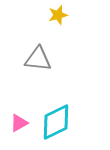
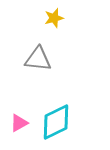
yellow star: moved 4 px left, 3 px down
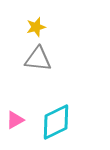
yellow star: moved 18 px left, 9 px down
pink triangle: moved 4 px left, 3 px up
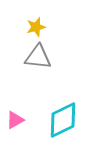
gray triangle: moved 2 px up
cyan diamond: moved 7 px right, 2 px up
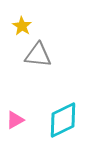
yellow star: moved 14 px left, 1 px up; rotated 24 degrees counterclockwise
gray triangle: moved 2 px up
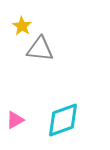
gray triangle: moved 2 px right, 6 px up
cyan diamond: rotated 6 degrees clockwise
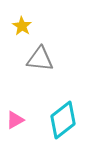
gray triangle: moved 10 px down
cyan diamond: rotated 18 degrees counterclockwise
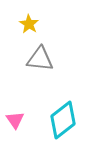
yellow star: moved 7 px right, 2 px up
pink triangle: rotated 36 degrees counterclockwise
